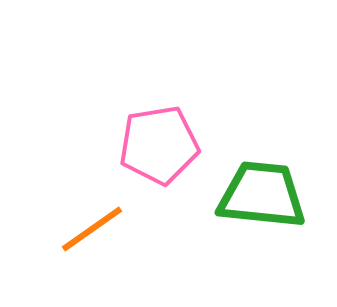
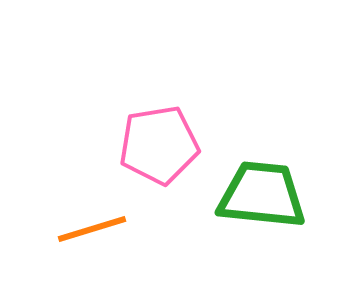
orange line: rotated 18 degrees clockwise
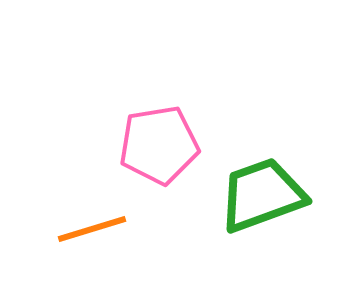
green trapezoid: rotated 26 degrees counterclockwise
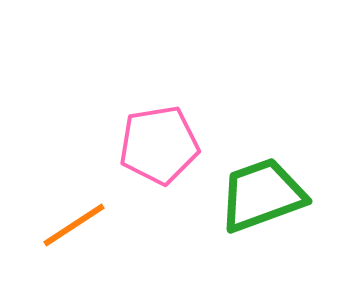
orange line: moved 18 px left, 4 px up; rotated 16 degrees counterclockwise
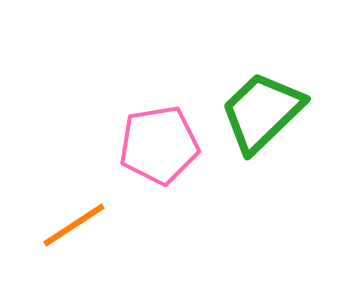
green trapezoid: moved 83 px up; rotated 24 degrees counterclockwise
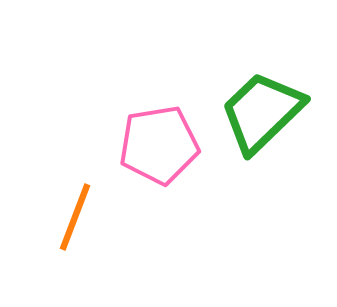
orange line: moved 1 px right, 8 px up; rotated 36 degrees counterclockwise
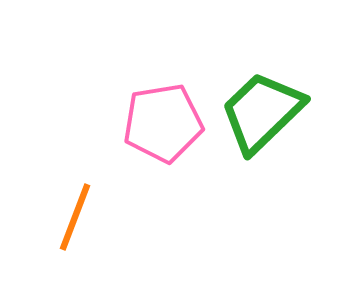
pink pentagon: moved 4 px right, 22 px up
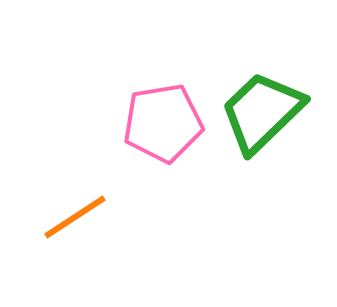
orange line: rotated 36 degrees clockwise
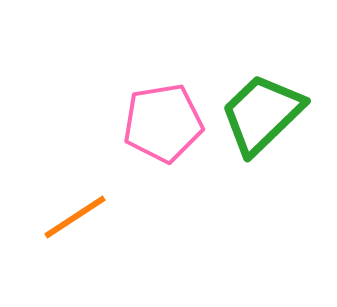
green trapezoid: moved 2 px down
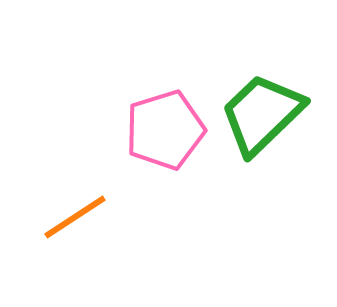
pink pentagon: moved 2 px right, 7 px down; rotated 8 degrees counterclockwise
